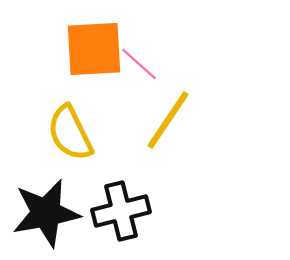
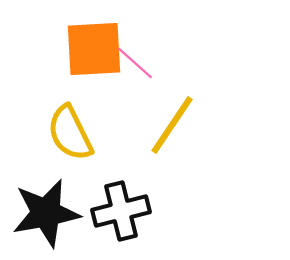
pink line: moved 4 px left, 1 px up
yellow line: moved 4 px right, 5 px down
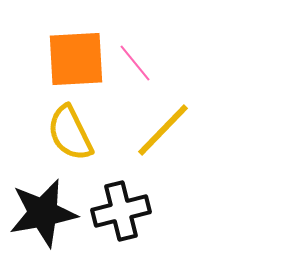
orange square: moved 18 px left, 10 px down
pink line: rotated 9 degrees clockwise
yellow line: moved 9 px left, 5 px down; rotated 10 degrees clockwise
black star: moved 3 px left
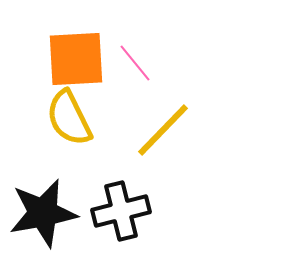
yellow semicircle: moved 1 px left, 15 px up
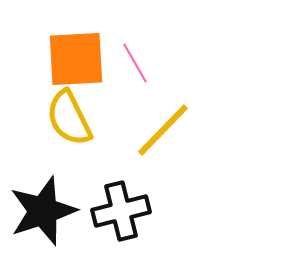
pink line: rotated 9 degrees clockwise
black star: moved 2 px up; rotated 8 degrees counterclockwise
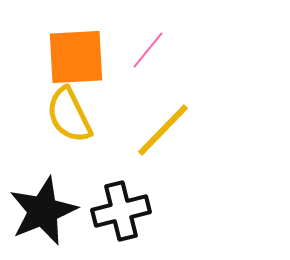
orange square: moved 2 px up
pink line: moved 13 px right, 13 px up; rotated 69 degrees clockwise
yellow semicircle: moved 3 px up
black star: rotated 4 degrees counterclockwise
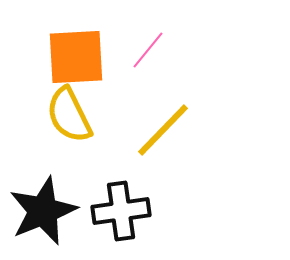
black cross: rotated 6 degrees clockwise
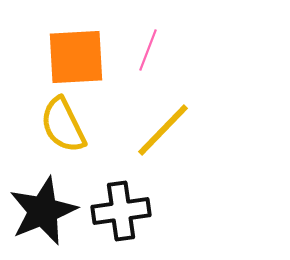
pink line: rotated 18 degrees counterclockwise
yellow semicircle: moved 6 px left, 10 px down
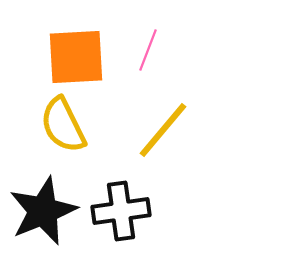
yellow line: rotated 4 degrees counterclockwise
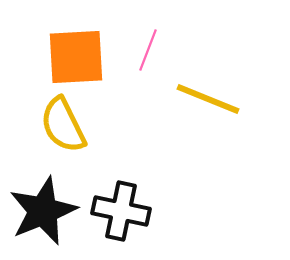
yellow line: moved 45 px right, 31 px up; rotated 72 degrees clockwise
black cross: rotated 20 degrees clockwise
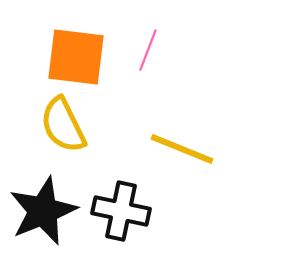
orange square: rotated 10 degrees clockwise
yellow line: moved 26 px left, 50 px down
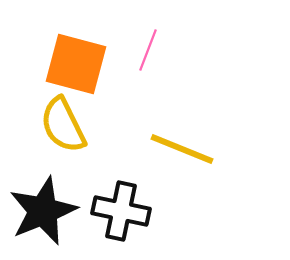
orange square: moved 7 px down; rotated 8 degrees clockwise
